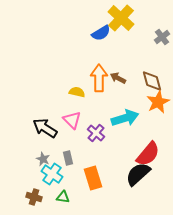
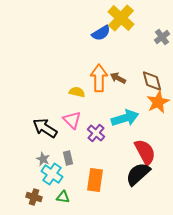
red semicircle: moved 3 px left, 2 px up; rotated 68 degrees counterclockwise
orange rectangle: moved 2 px right, 2 px down; rotated 25 degrees clockwise
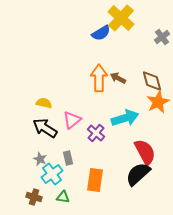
yellow semicircle: moved 33 px left, 11 px down
pink triangle: rotated 36 degrees clockwise
gray star: moved 3 px left
cyan cross: rotated 20 degrees clockwise
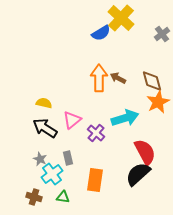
gray cross: moved 3 px up
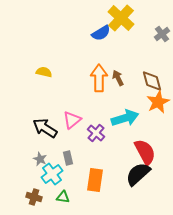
brown arrow: rotated 35 degrees clockwise
yellow semicircle: moved 31 px up
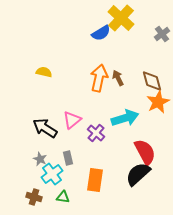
orange arrow: rotated 12 degrees clockwise
